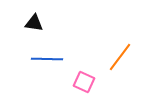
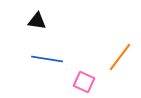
black triangle: moved 3 px right, 2 px up
blue line: rotated 8 degrees clockwise
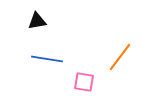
black triangle: rotated 18 degrees counterclockwise
pink square: rotated 15 degrees counterclockwise
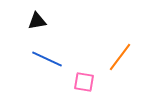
blue line: rotated 16 degrees clockwise
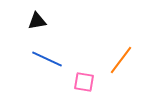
orange line: moved 1 px right, 3 px down
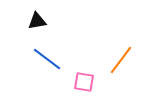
blue line: rotated 12 degrees clockwise
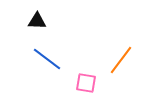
black triangle: rotated 12 degrees clockwise
pink square: moved 2 px right, 1 px down
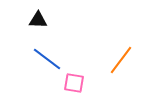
black triangle: moved 1 px right, 1 px up
pink square: moved 12 px left
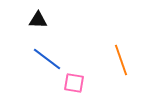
orange line: rotated 56 degrees counterclockwise
